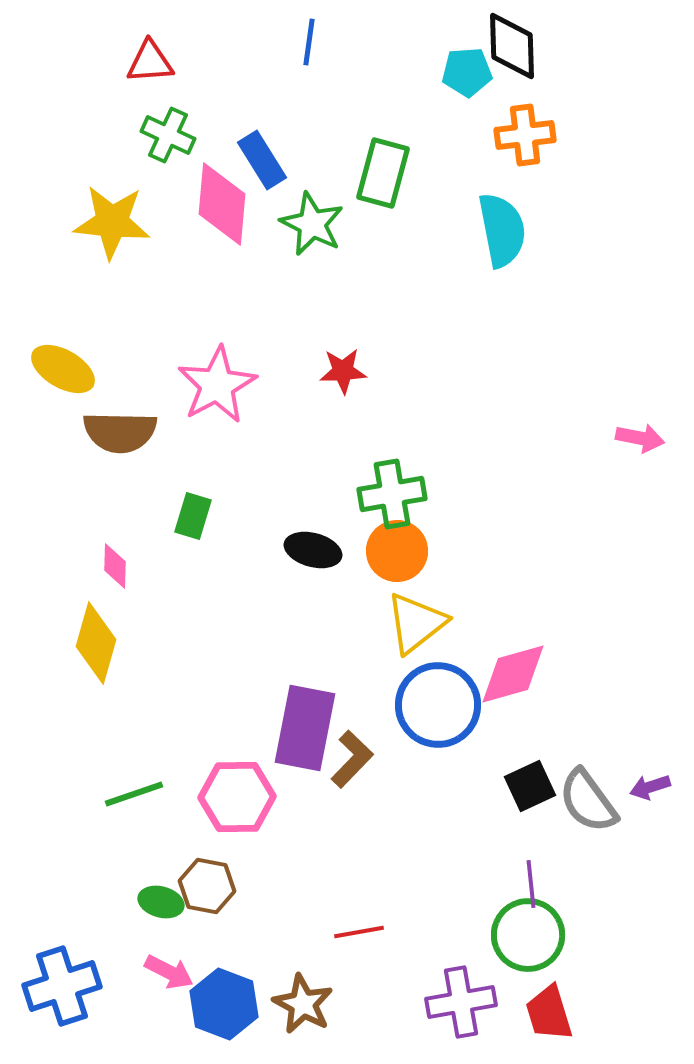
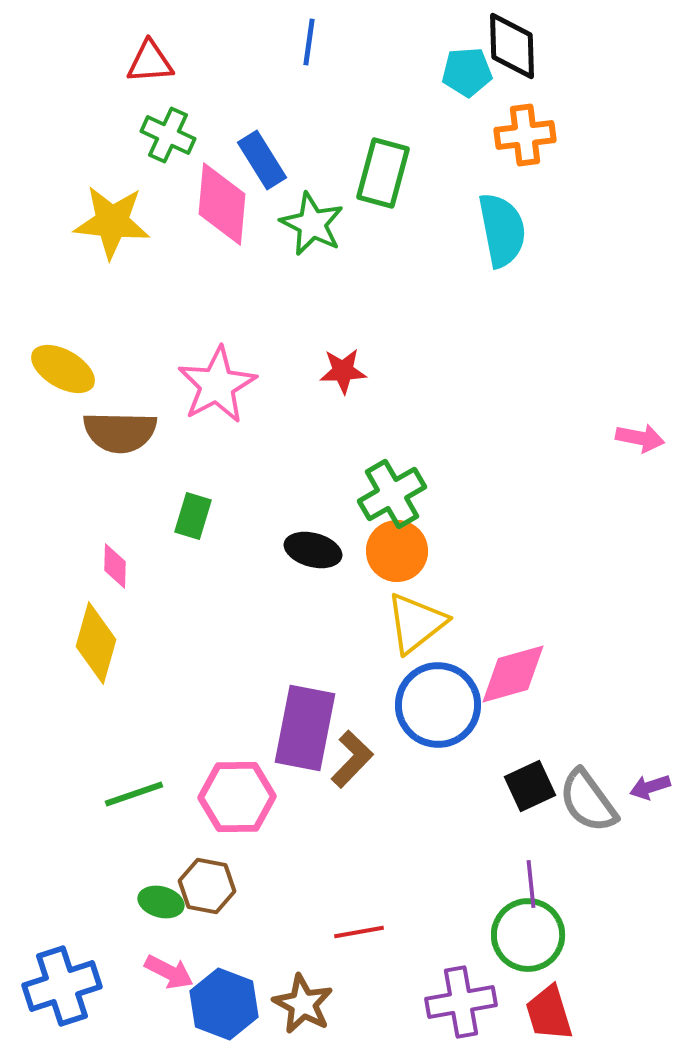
green cross at (392, 494): rotated 20 degrees counterclockwise
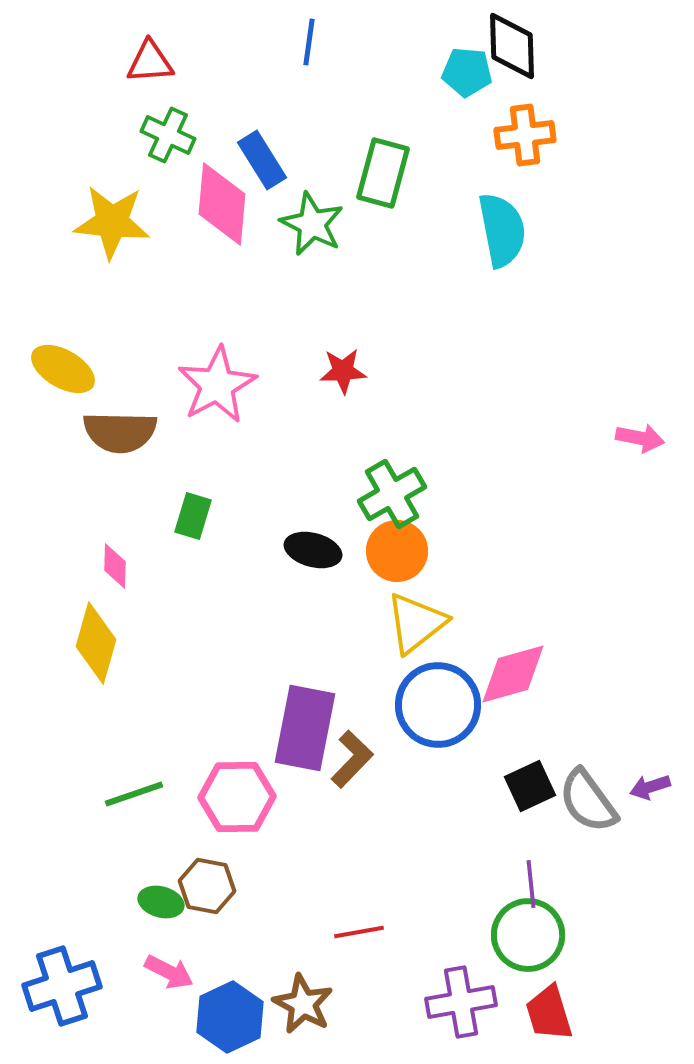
cyan pentagon at (467, 72): rotated 9 degrees clockwise
blue hexagon at (224, 1004): moved 6 px right, 13 px down; rotated 14 degrees clockwise
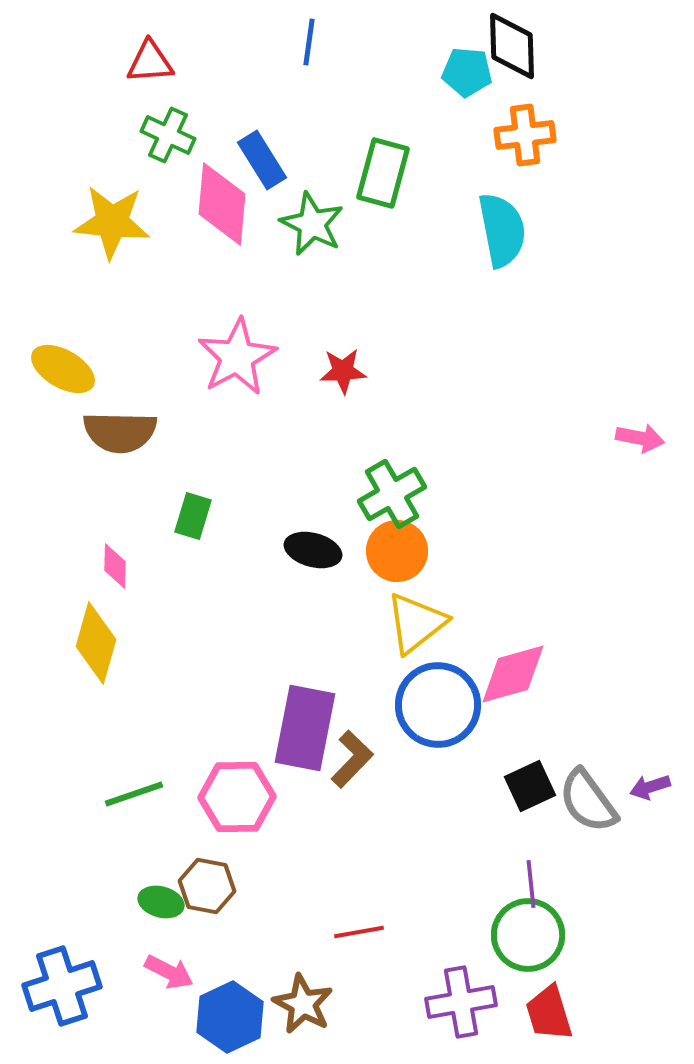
pink star at (217, 385): moved 20 px right, 28 px up
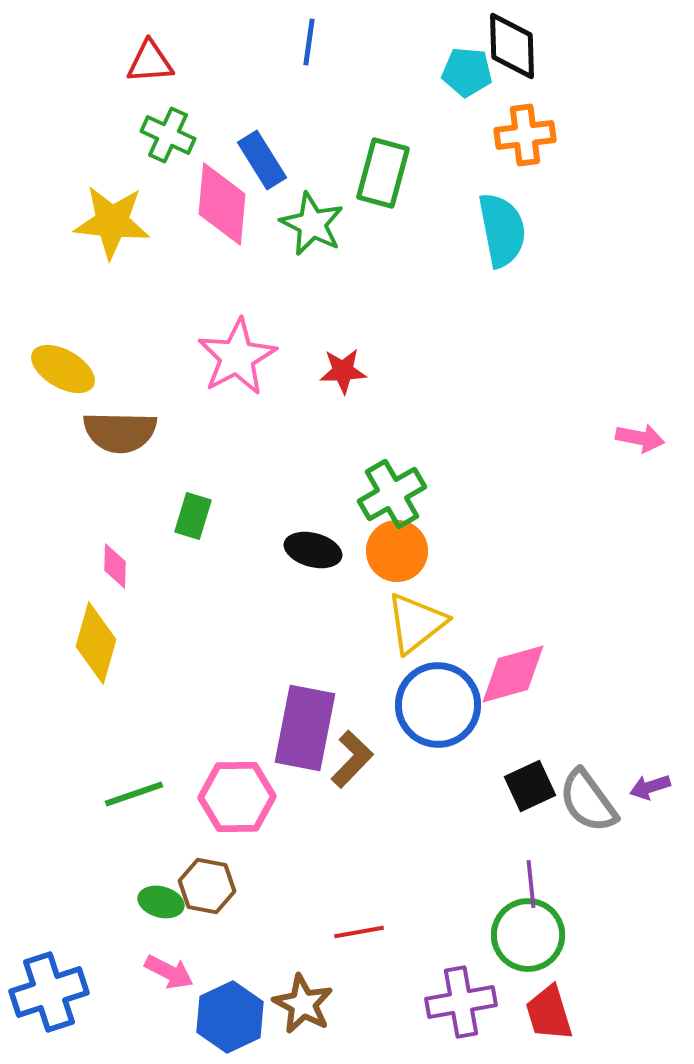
blue cross at (62, 986): moved 13 px left, 6 px down
